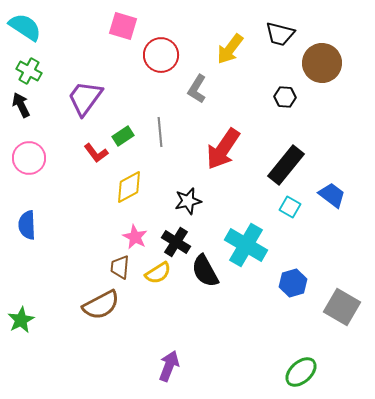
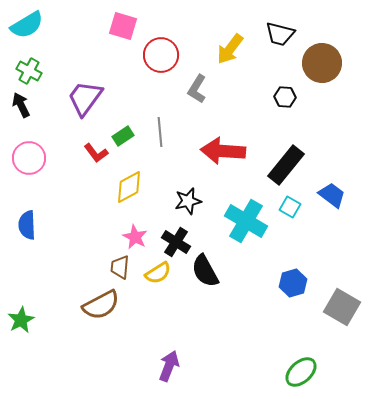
cyan semicircle: moved 2 px right, 2 px up; rotated 116 degrees clockwise
red arrow: moved 2 px down; rotated 60 degrees clockwise
cyan cross: moved 24 px up
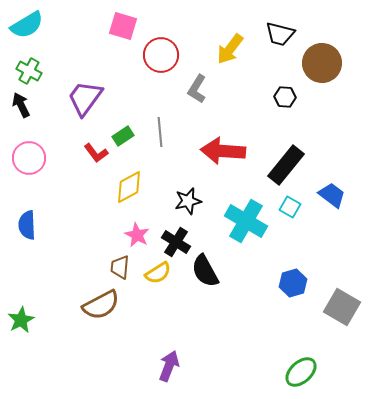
pink star: moved 2 px right, 2 px up
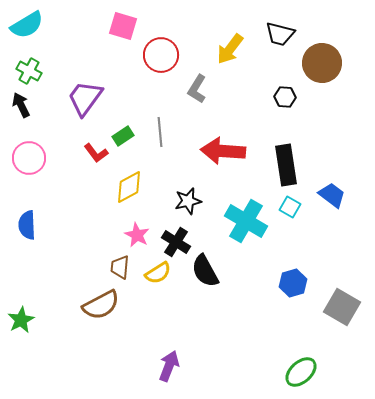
black rectangle: rotated 48 degrees counterclockwise
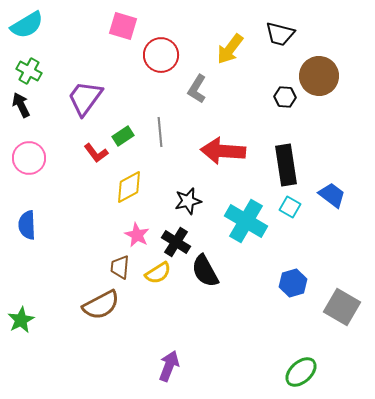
brown circle: moved 3 px left, 13 px down
